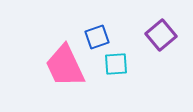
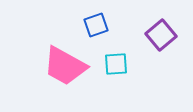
blue square: moved 1 px left, 12 px up
pink trapezoid: rotated 36 degrees counterclockwise
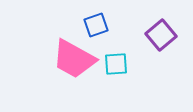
pink trapezoid: moved 9 px right, 7 px up
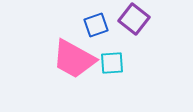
purple square: moved 27 px left, 16 px up; rotated 12 degrees counterclockwise
cyan square: moved 4 px left, 1 px up
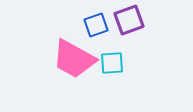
purple square: moved 5 px left, 1 px down; rotated 32 degrees clockwise
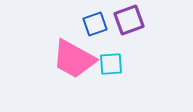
blue square: moved 1 px left, 1 px up
cyan square: moved 1 px left, 1 px down
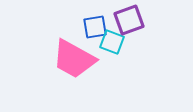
blue square: moved 3 px down; rotated 10 degrees clockwise
cyan square: moved 1 px right, 22 px up; rotated 25 degrees clockwise
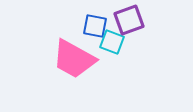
blue square: moved 1 px up; rotated 20 degrees clockwise
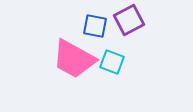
purple square: rotated 8 degrees counterclockwise
cyan square: moved 20 px down
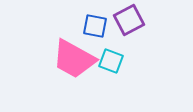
cyan square: moved 1 px left, 1 px up
